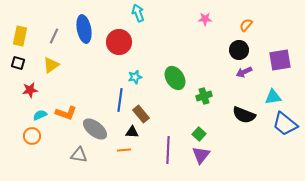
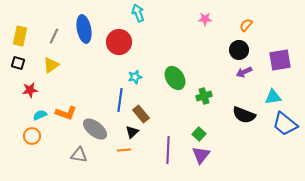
black triangle: rotated 48 degrees counterclockwise
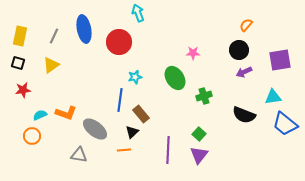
pink star: moved 12 px left, 34 px down
red star: moved 7 px left
purple triangle: moved 2 px left
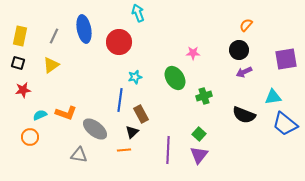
purple square: moved 6 px right, 1 px up
brown rectangle: rotated 12 degrees clockwise
orange circle: moved 2 px left, 1 px down
